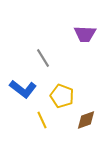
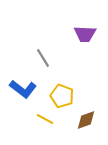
yellow line: moved 3 px right, 1 px up; rotated 36 degrees counterclockwise
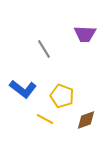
gray line: moved 1 px right, 9 px up
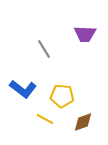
yellow pentagon: rotated 15 degrees counterclockwise
brown diamond: moved 3 px left, 2 px down
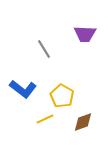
yellow pentagon: rotated 25 degrees clockwise
yellow line: rotated 54 degrees counterclockwise
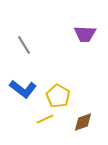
gray line: moved 20 px left, 4 px up
yellow pentagon: moved 4 px left
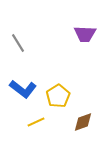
gray line: moved 6 px left, 2 px up
yellow pentagon: rotated 10 degrees clockwise
yellow line: moved 9 px left, 3 px down
